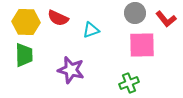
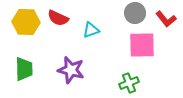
green trapezoid: moved 14 px down
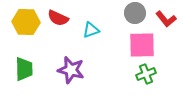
green cross: moved 17 px right, 9 px up
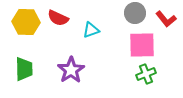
purple star: rotated 24 degrees clockwise
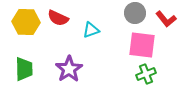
pink square: rotated 8 degrees clockwise
purple star: moved 2 px left, 1 px up
